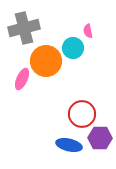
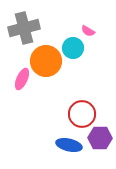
pink semicircle: rotated 48 degrees counterclockwise
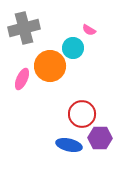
pink semicircle: moved 1 px right, 1 px up
orange circle: moved 4 px right, 5 px down
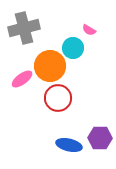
pink ellipse: rotated 30 degrees clockwise
red circle: moved 24 px left, 16 px up
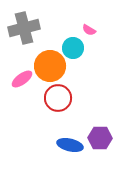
blue ellipse: moved 1 px right
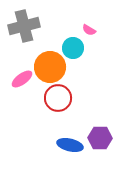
gray cross: moved 2 px up
orange circle: moved 1 px down
